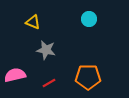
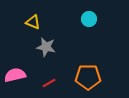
gray star: moved 3 px up
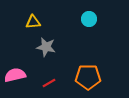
yellow triangle: rotated 28 degrees counterclockwise
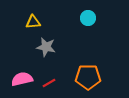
cyan circle: moved 1 px left, 1 px up
pink semicircle: moved 7 px right, 4 px down
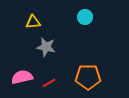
cyan circle: moved 3 px left, 1 px up
pink semicircle: moved 2 px up
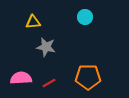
pink semicircle: moved 1 px left, 1 px down; rotated 10 degrees clockwise
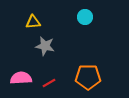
gray star: moved 1 px left, 1 px up
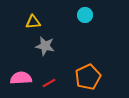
cyan circle: moved 2 px up
orange pentagon: rotated 25 degrees counterclockwise
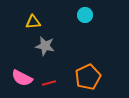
pink semicircle: moved 1 px right; rotated 150 degrees counterclockwise
red line: rotated 16 degrees clockwise
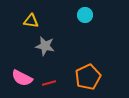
yellow triangle: moved 2 px left, 1 px up; rotated 14 degrees clockwise
